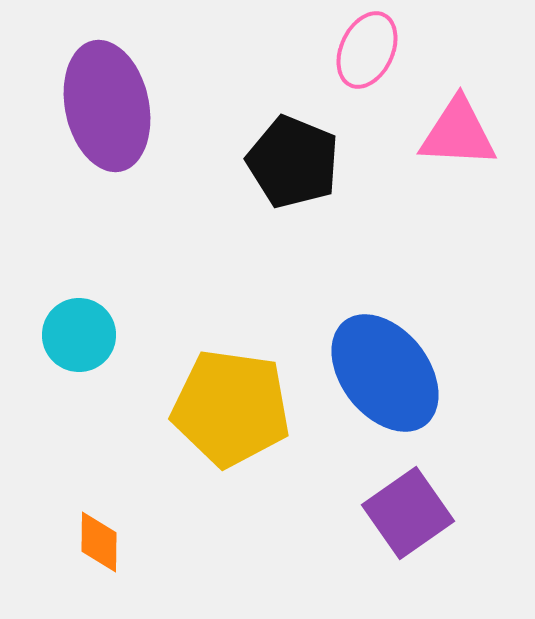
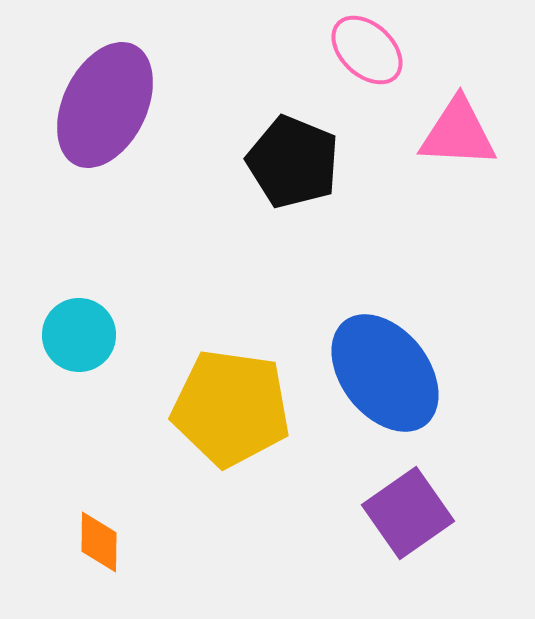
pink ellipse: rotated 72 degrees counterclockwise
purple ellipse: moved 2 px left, 1 px up; rotated 38 degrees clockwise
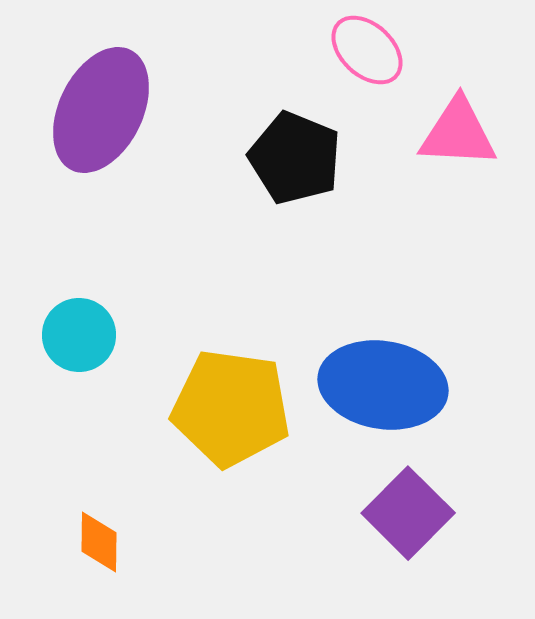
purple ellipse: moved 4 px left, 5 px down
black pentagon: moved 2 px right, 4 px up
blue ellipse: moved 2 px left, 12 px down; rotated 43 degrees counterclockwise
purple square: rotated 10 degrees counterclockwise
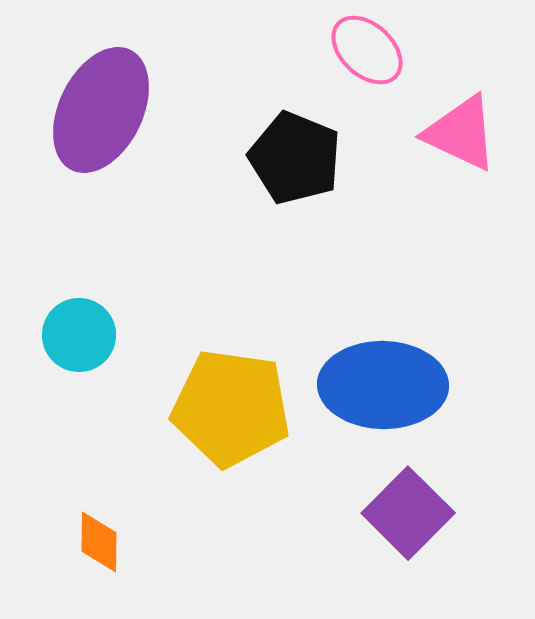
pink triangle: moved 3 px right; rotated 22 degrees clockwise
blue ellipse: rotated 8 degrees counterclockwise
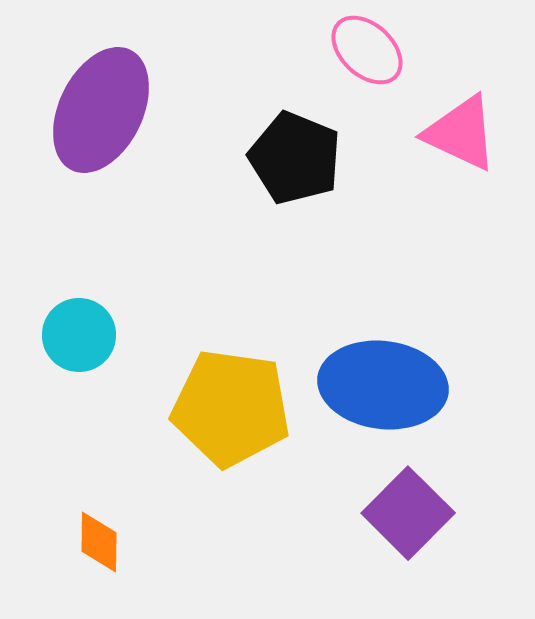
blue ellipse: rotated 6 degrees clockwise
